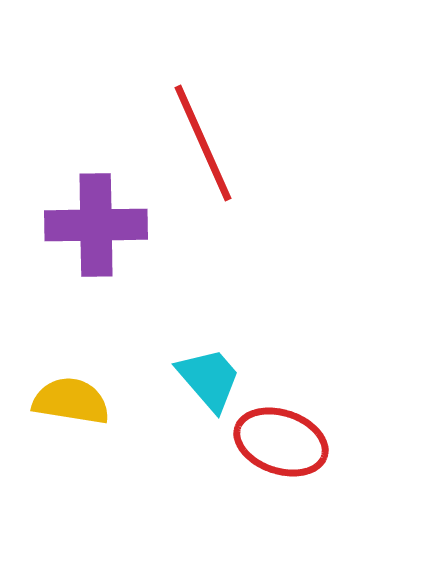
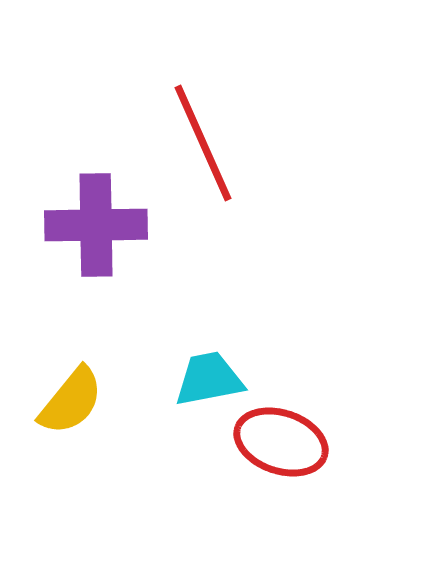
cyan trapezoid: rotated 60 degrees counterclockwise
yellow semicircle: rotated 120 degrees clockwise
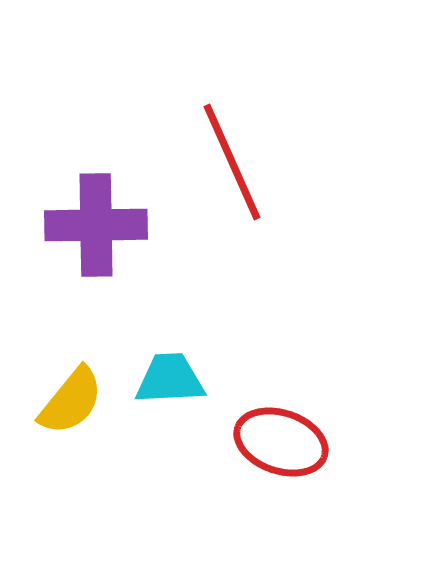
red line: moved 29 px right, 19 px down
cyan trapezoid: moved 39 px left; rotated 8 degrees clockwise
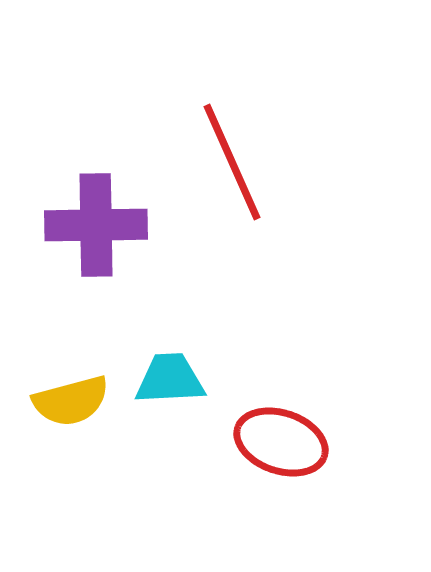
yellow semicircle: rotated 36 degrees clockwise
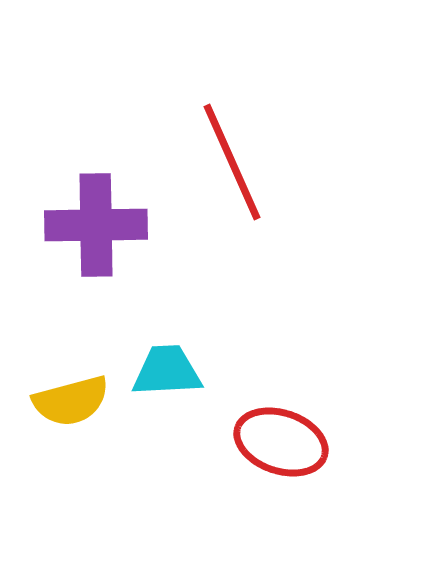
cyan trapezoid: moved 3 px left, 8 px up
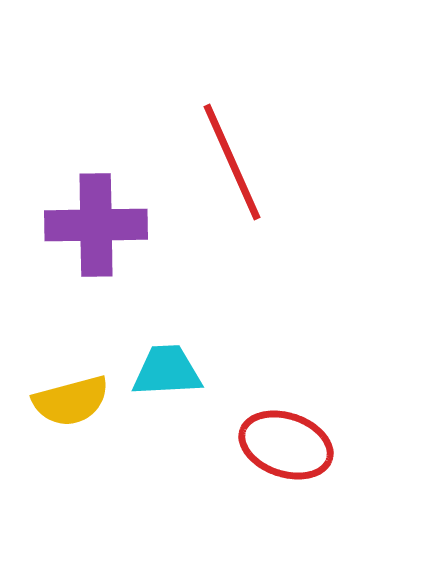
red ellipse: moved 5 px right, 3 px down
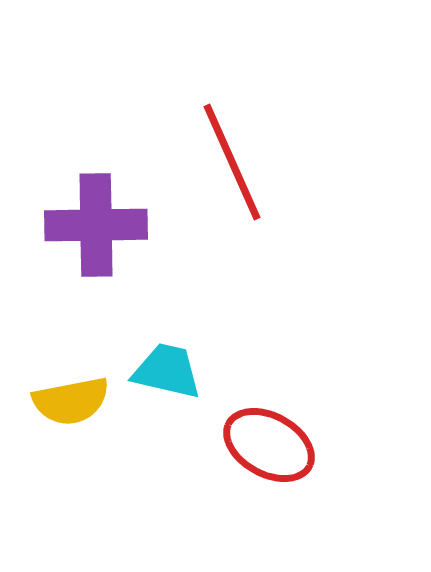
cyan trapezoid: rotated 16 degrees clockwise
yellow semicircle: rotated 4 degrees clockwise
red ellipse: moved 17 px left; rotated 10 degrees clockwise
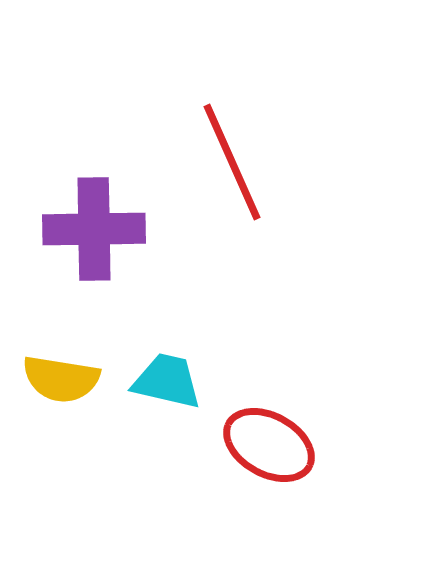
purple cross: moved 2 px left, 4 px down
cyan trapezoid: moved 10 px down
yellow semicircle: moved 10 px left, 22 px up; rotated 20 degrees clockwise
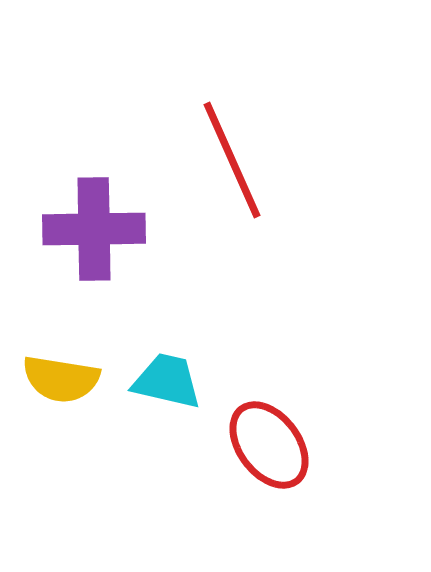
red line: moved 2 px up
red ellipse: rotated 24 degrees clockwise
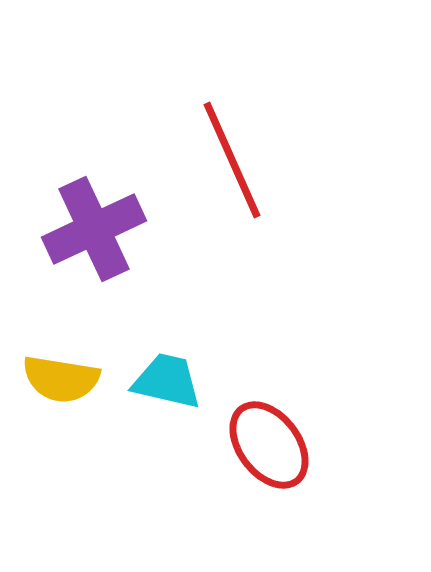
purple cross: rotated 24 degrees counterclockwise
